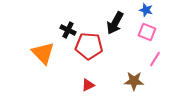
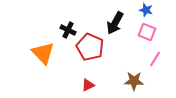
red pentagon: moved 1 px right, 1 px down; rotated 20 degrees clockwise
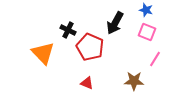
red triangle: moved 1 px left, 2 px up; rotated 48 degrees clockwise
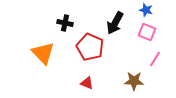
black cross: moved 3 px left, 7 px up; rotated 14 degrees counterclockwise
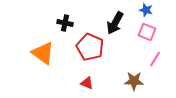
orange triangle: rotated 10 degrees counterclockwise
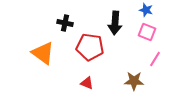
black arrow: rotated 25 degrees counterclockwise
red pentagon: rotated 16 degrees counterclockwise
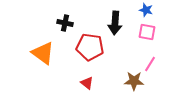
pink square: rotated 12 degrees counterclockwise
pink line: moved 5 px left, 5 px down
red triangle: rotated 16 degrees clockwise
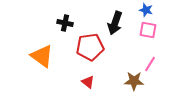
black arrow: rotated 15 degrees clockwise
pink square: moved 1 px right, 2 px up
red pentagon: rotated 16 degrees counterclockwise
orange triangle: moved 1 px left, 3 px down
red triangle: moved 1 px right, 1 px up
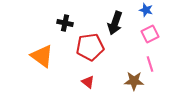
pink square: moved 2 px right, 4 px down; rotated 36 degrees counterclockwise
pink line: rotated 49 degrees counterclockwise
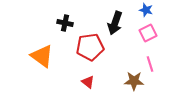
pink square: moved 2 px left, 1 px up
